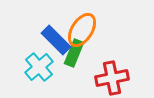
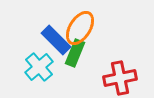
orange ellipse: moved 2 px left, 2 px up
green rectangle: moved 1 px right
red cross: moved 8 px right
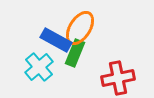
blue rectangle: rotated 16 degrees counterclockwise
red cross: moved 2 px left
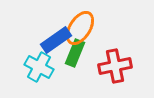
blue rectangle: rotated 64 degrees counterclockwise
cyan cross: rotated 20 degrees counterclockwise
red cross: moved 3 px left, 12 px up
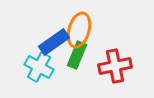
orange ellipse: moved 1 px left, 2 px down; rotated 16 degrees counterclockwise
blue rectangle: moved 2 px left, 2 px down
green rectangle: moved 2 px right, 2 px down
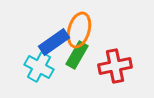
green rectangle: rotated 8 degrees clockwise
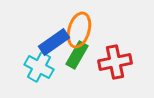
red cross: moved 4 px up
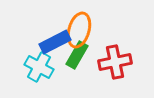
blue rectangle: moved 1 px right; rotated 8 degrees clockwise
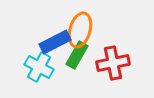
orange ellipse: moved 1 px right
red cross: moved 2 px left, 1 px down
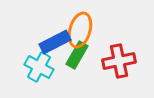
red cross: moved 6 px right, 2 px up
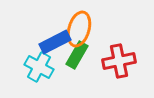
orange ellipse: moved 1 px left, 1 px up
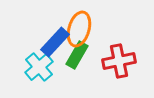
blue rectangle: rotated 20 degrees counterclockwise
cyan cross: rotated 20 degrees clockwise
